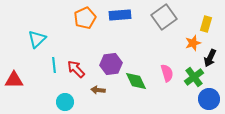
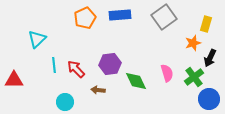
purple hexagon: moved 1 px left
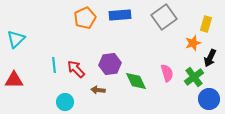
cyan triangle: moved 21 px left
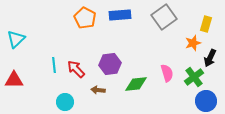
orange pentagon: rotated 20 degrees counterclockwise
green diamond: moved 3 px down; rotated 70 degrees counterclockwise
blue circle: moved 3 px left, 2 px down
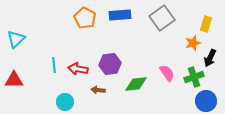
gray square: moved 2 px left, 1 px down
red arrow: moved 2 px right; rotated 36 degrees counterclockwise
pink semicircle: rotated 18 degrees counterclockwise
green cross: rotated 18 degrees clockwise
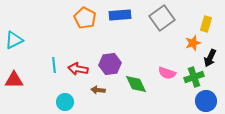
cyan triangle: moved 2 px left, 1 px down; rotated 18 degrees clockwise
pink semicircle: rotated 144 degrees clockwise
green diamond: rotated 70 degrees clockwise
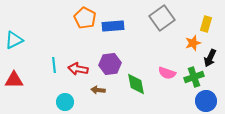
blue rectangle: moved 7 px left, 11 px down
green diamond: rotated 15 degrees clockwise
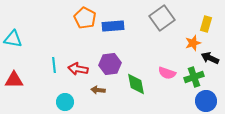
cyan triangle: moved 1 px left, 1 px up; rotated 36 degrees clockwise
black arrow: rotated 90 degrees clockwise
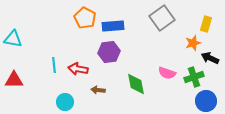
purple hexagon: moved 1 px left, 12 px up
